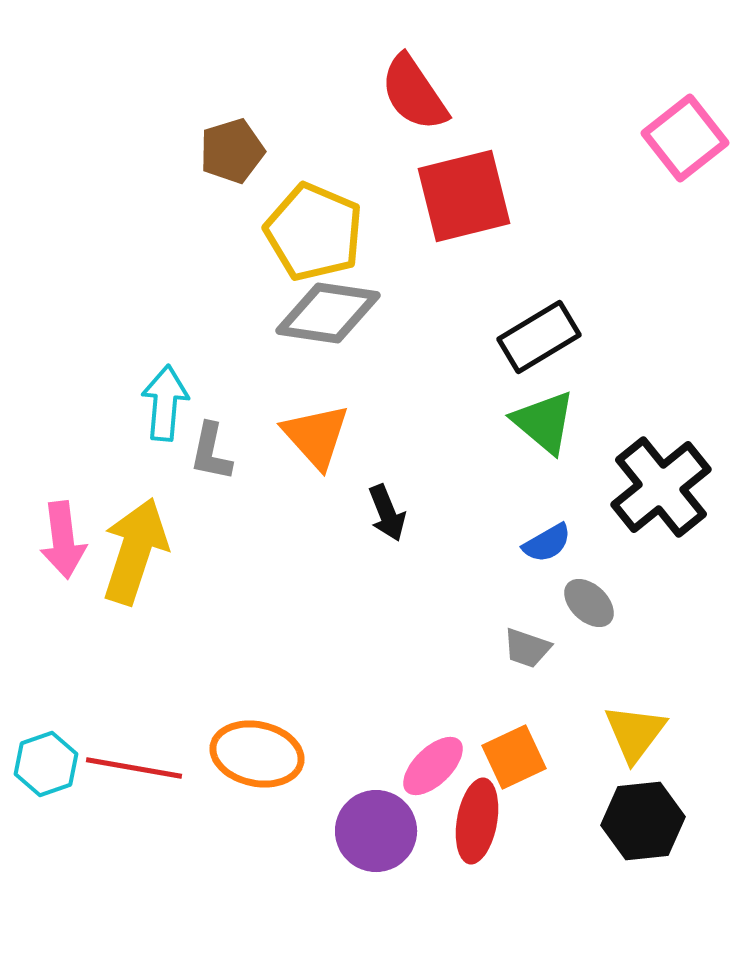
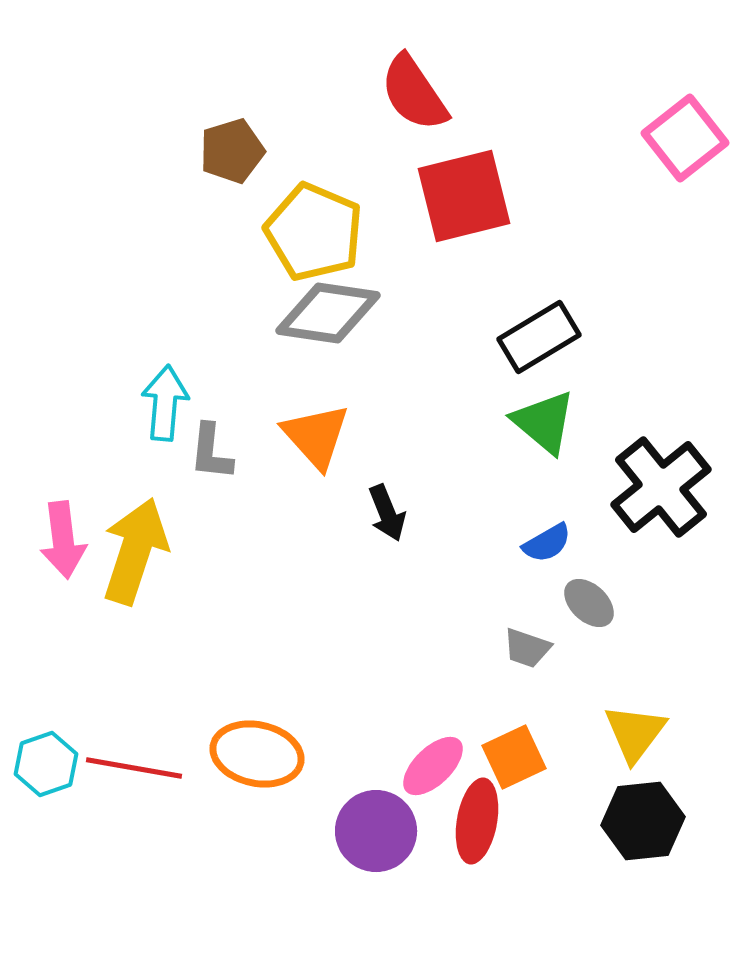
gray L-shape: rotated 6 degrees counterclockwise
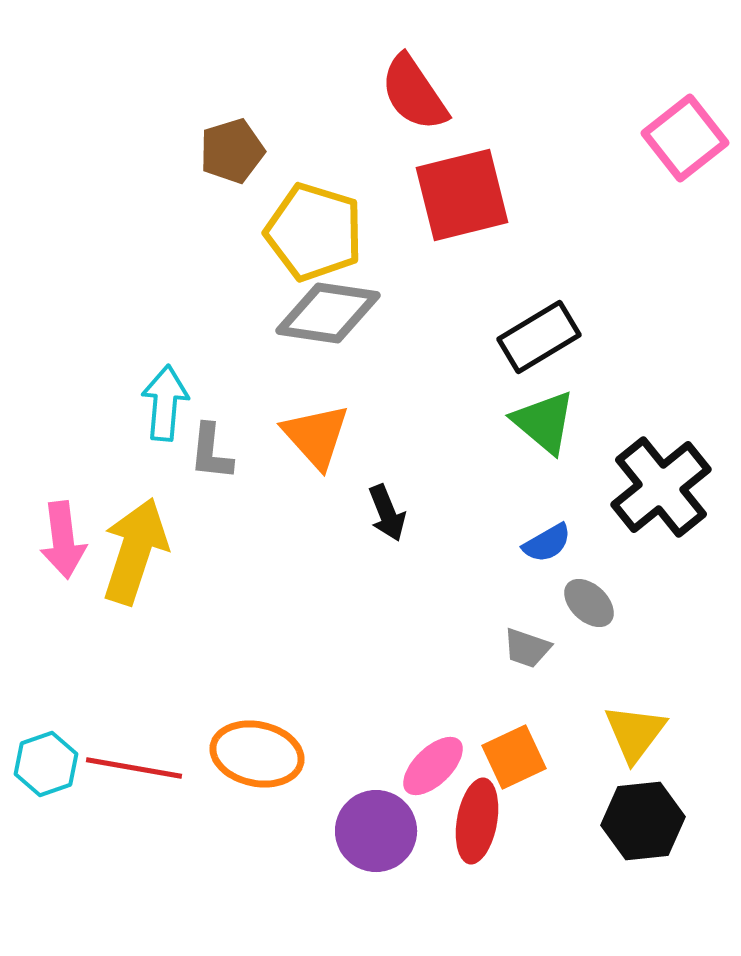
red square: moved 2 px left, 1 px up
yellow pentagon: rotated 6 degrees counterclockwise
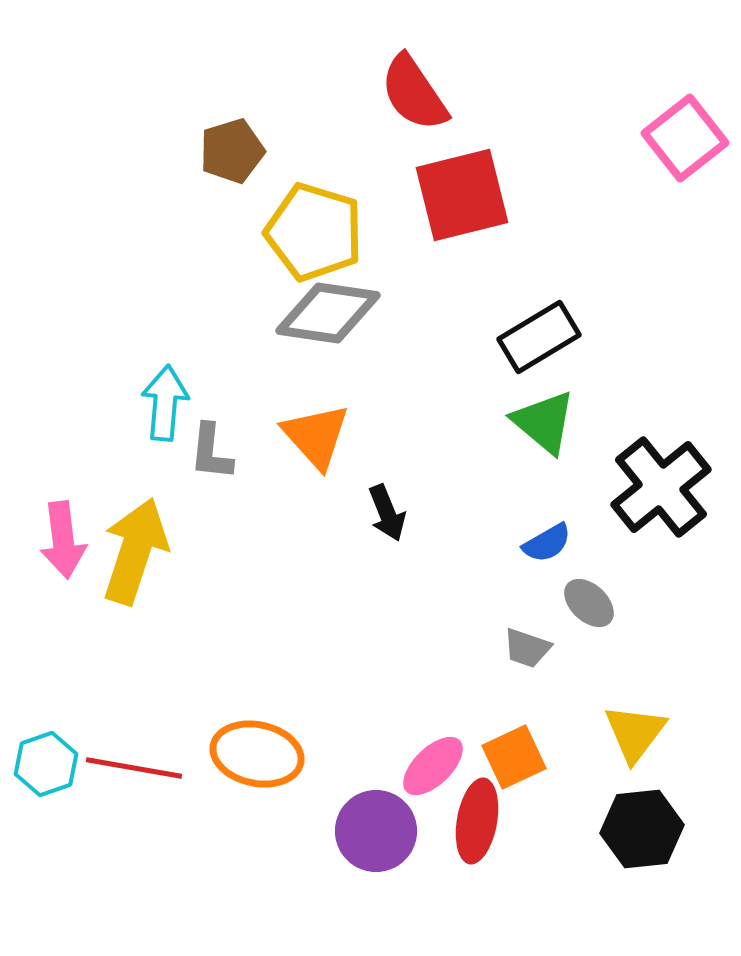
black hexagon: moved 1 px left, 8 px down
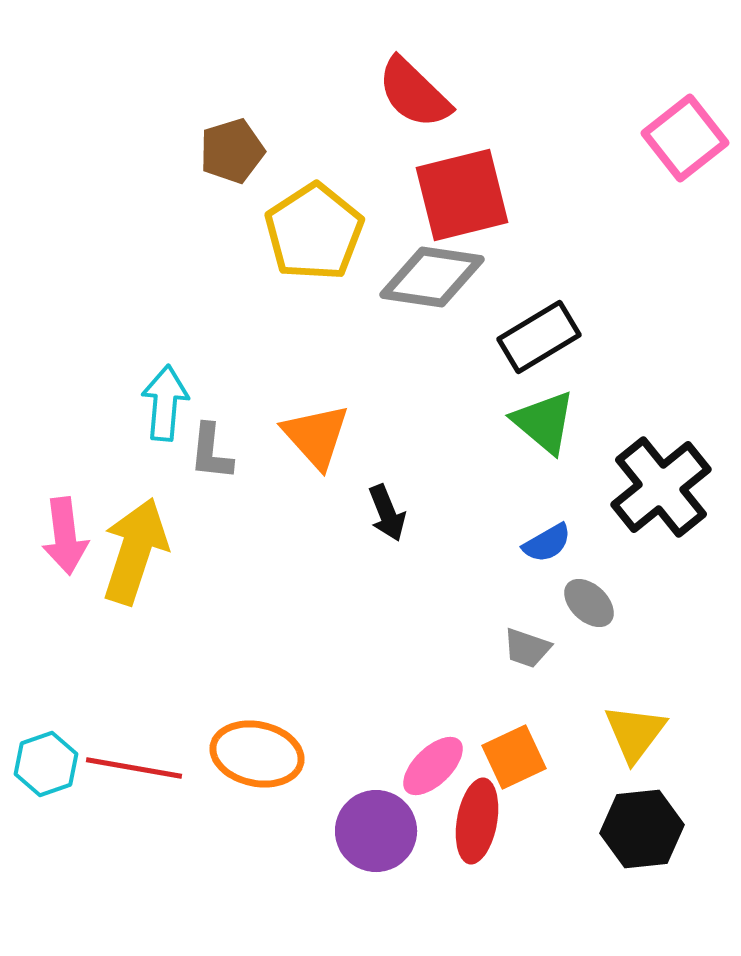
red semicircle: rotated 12 degrees counterclockwise
yellow pentagon: rotated 22 degrees clockwise
gray diamond: moved 104 px right, 36 px up
pink arrow: moved 2 px right, 4 px up
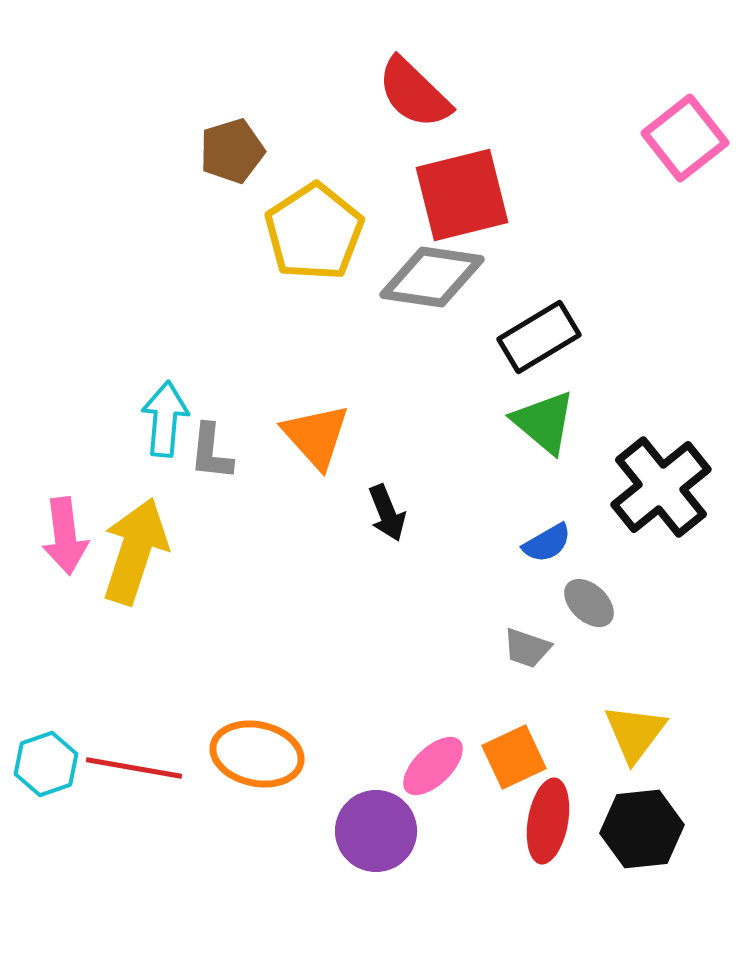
cyan arrow: moved 16 px down
red ellipse: moved 71 px right
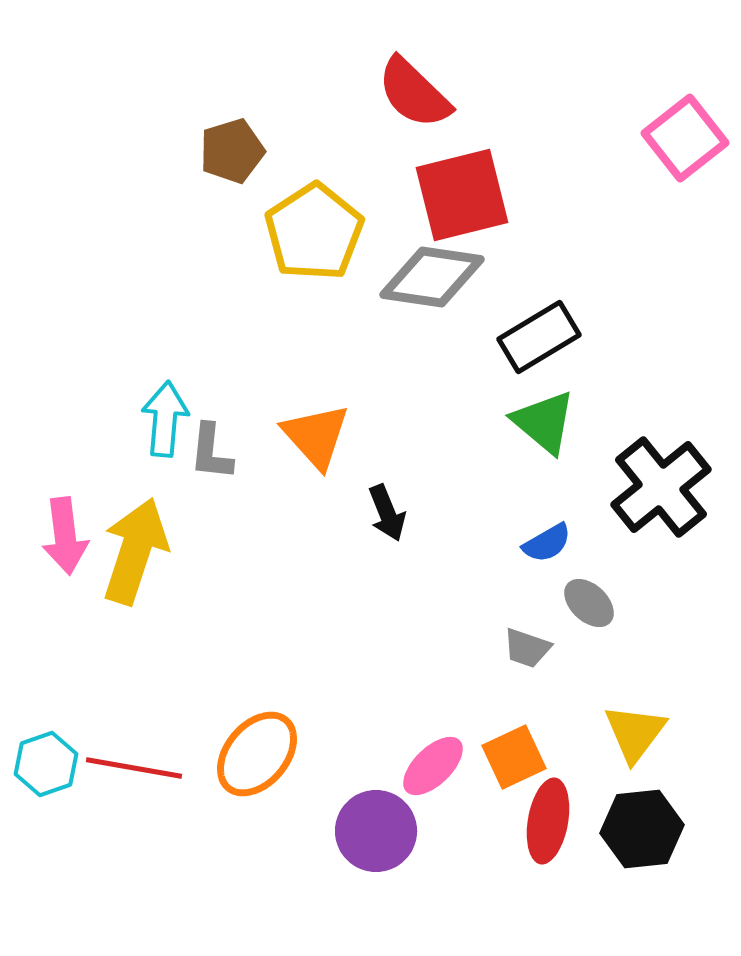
orange ellipse: rotated 62 degrees counterclockwise
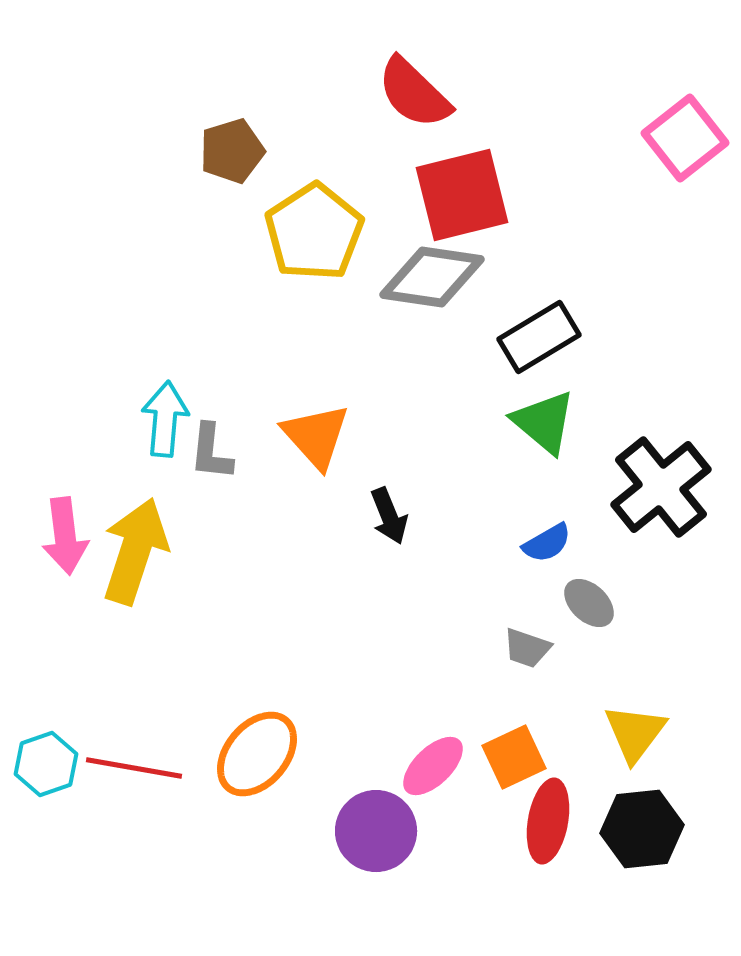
black arrow: moved 2 px right, 3 px down
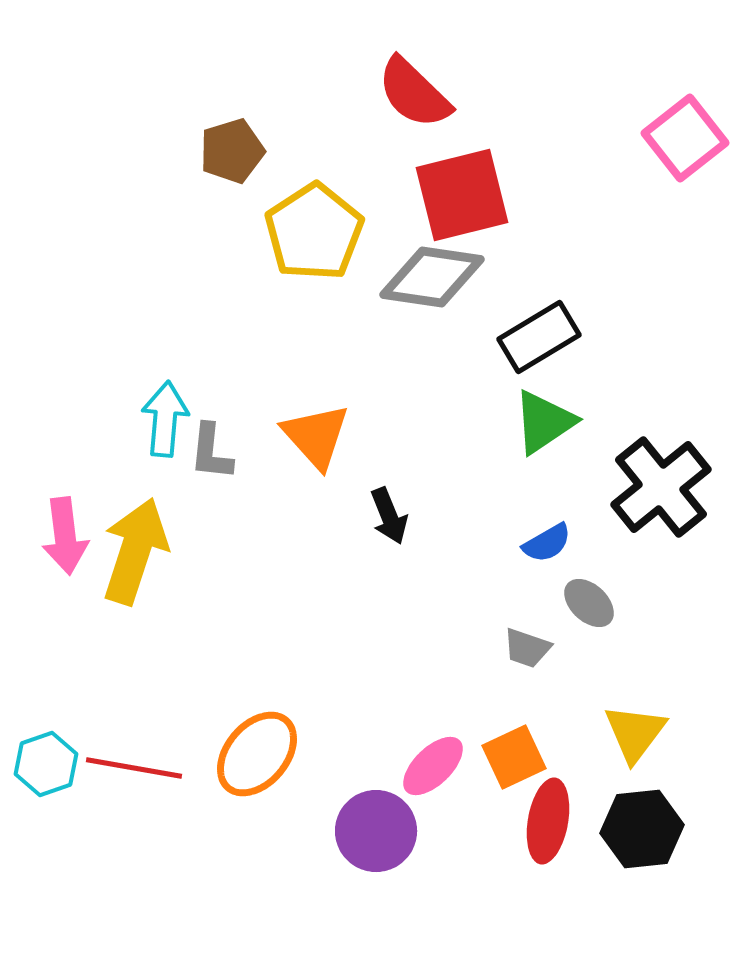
green triangle: rotated 46 degrees clockwise
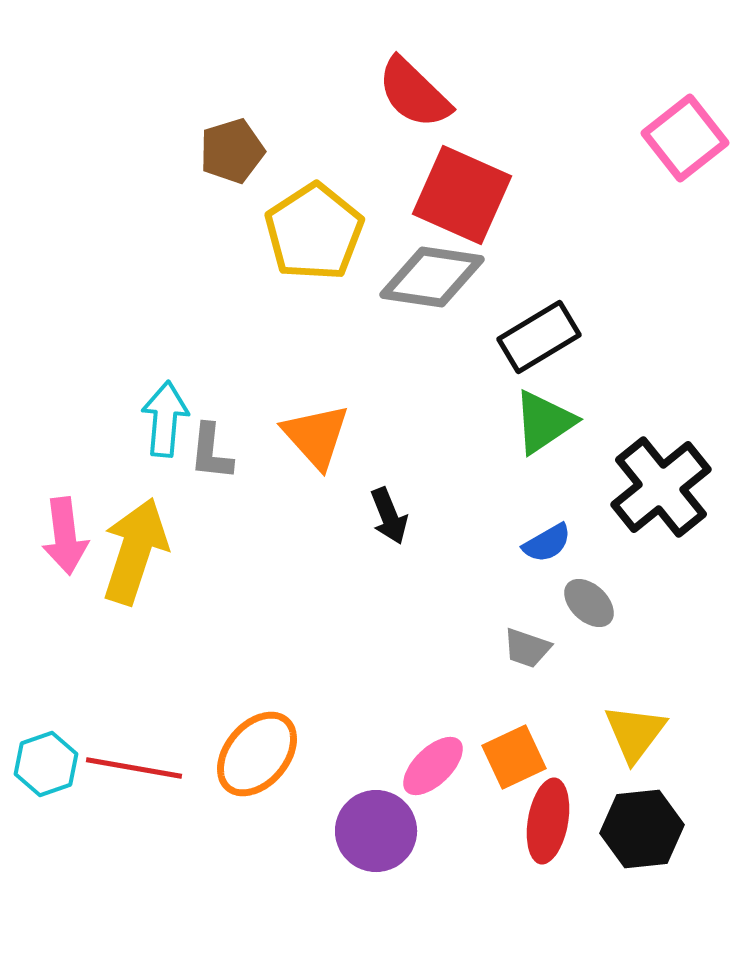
red square: rotated 38 degrees clockwise
